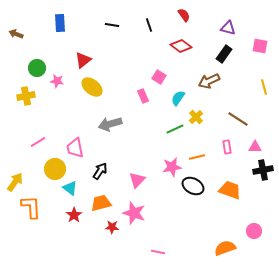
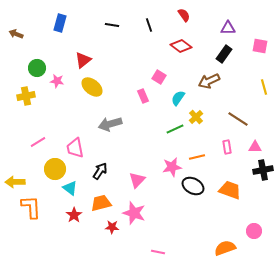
blue rectangle at (60, 23): rotated 18 degrees clockwise
purple triangle at (228, 28): rotated 14 degrees counterclockwise
yellow arrow at (15, 182): rotated 126 degrees counterclockwise
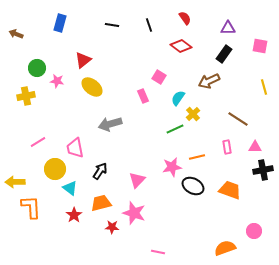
red semicircle at (184, 15): moved 1 px right, 3 px down
yellow cross at (196, 117): moved 3 px left, 3 px up
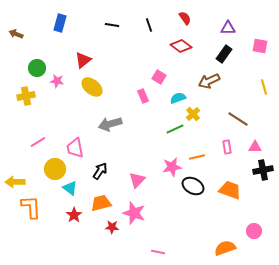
cyan semicircle at (178, 98): rotated 35 degrees clockwise
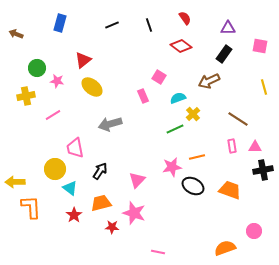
black line at (112, 25): rotated 32 degrees counterclockwise
pink line at (38, 142): moved 15 px right, 27 px up
pink rectangle at (227, 147): moved 5 px right, 1 px up
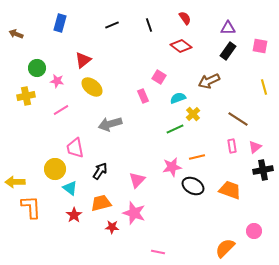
black rectangle at (224, 54): moved 4 px right, 3 px up
pink line at (53, 115): moved 8 px right, 5 px up
pink triangle at (255, 147): rotated 40 degrees counterclockwise
orange semicircle at (225, 248): rotated 25 degrees counterclockwise
